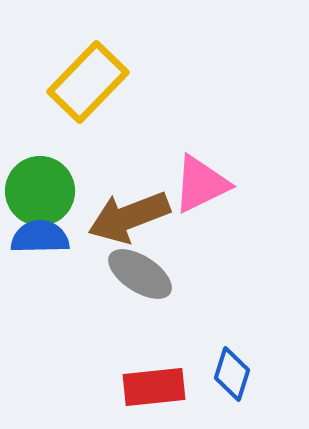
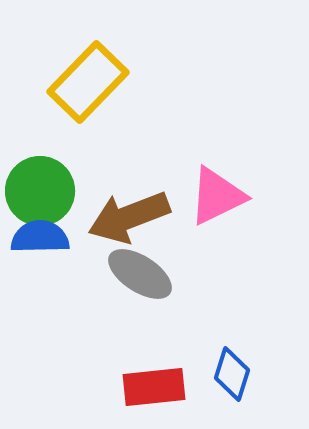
pink triangle: moved 16 px right, 12 px down
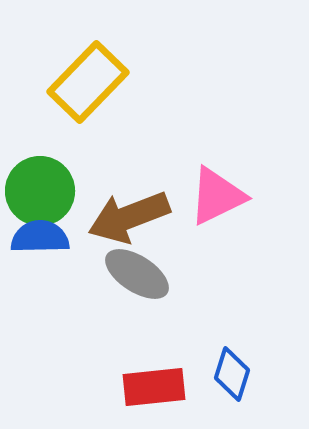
gray ellipse: moved 3 px left
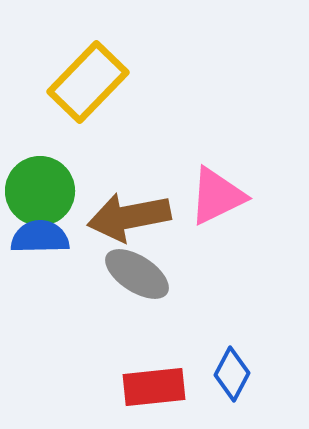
brown arrow: rotated 10 degrees clockwise
blue diamond: rotated 10 degrees clockwise
